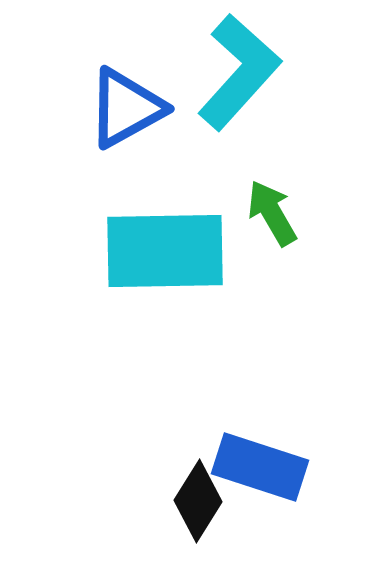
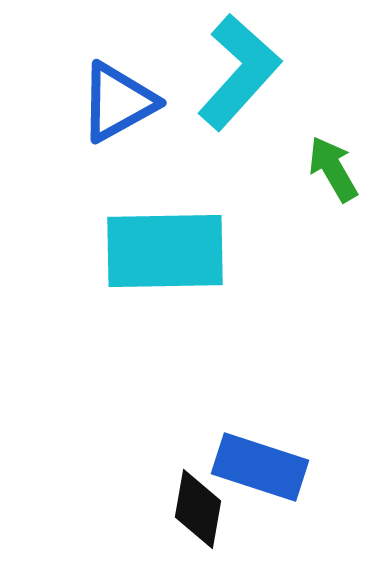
blue triangle: moved 8 px left, 6 px up
green arrow: moved 61 px right, 44 px up
black diamond: moved 8 px down; rotated 22 degrees counterclockwise
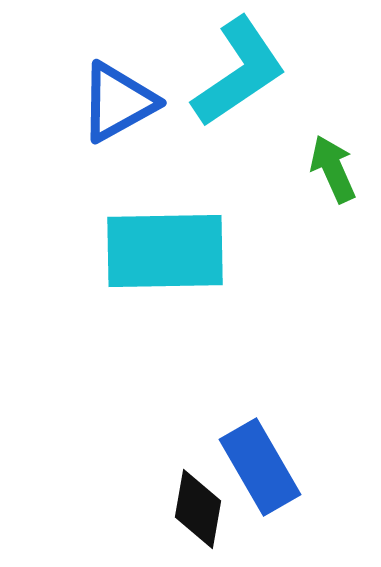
cyan L-shape: rotated 14 degrees clockwise
green arrow: rotated 6 degrees clockwise
blue rectangle: rotated 42 degrees clockwise
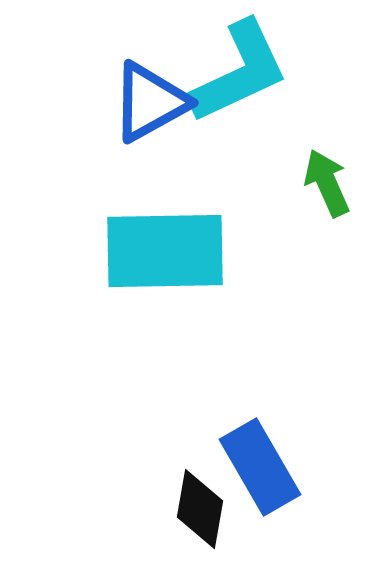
cyan L-shape: rotated 9 degrees clockwise
blue triangle: moved 32 px right
green arrow: moved 6 px left, 14 px down
black diamond: moved 2 px right
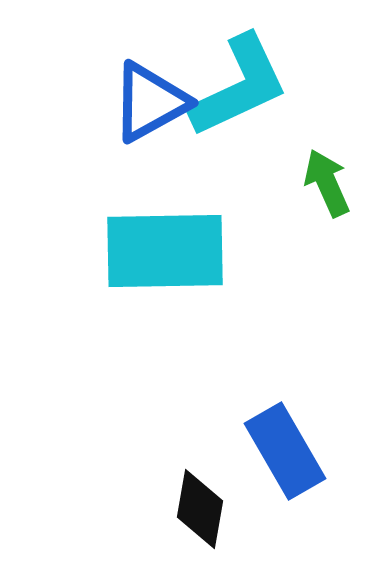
cyan L-shape: moved 14 px down
blue rectangle: moved 25 px right, 16 px up
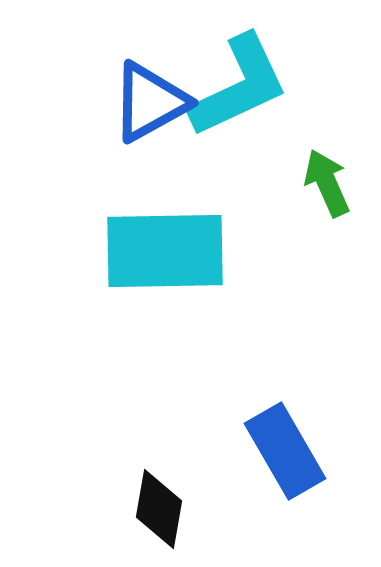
black diamond: moved 41 px left
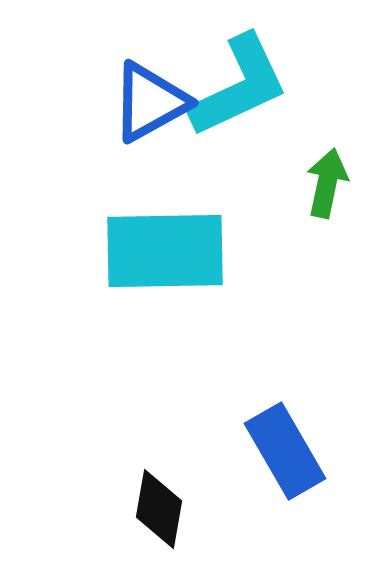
green arrow: rotated 36 degrees clockwise
